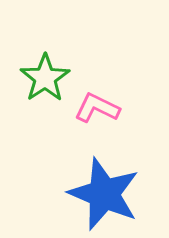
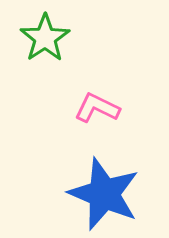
green star: moved 40 px up
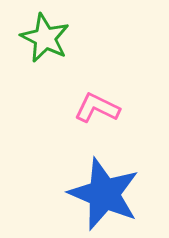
green star: rotated 12 degrees counterclockwise
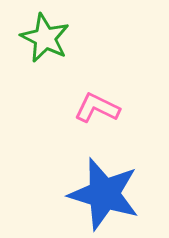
blue star: rotated 6 degrees counterclockwise
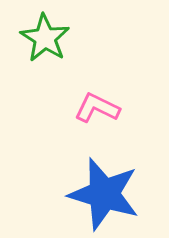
green star: rotated 6 degrees clockwise
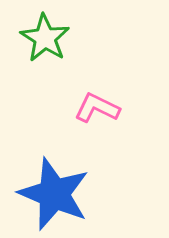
blue star: moved 50 px left; rotated 6 degrees clockwise
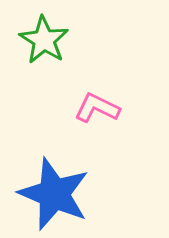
green star: moved 1 px left, 2 px down
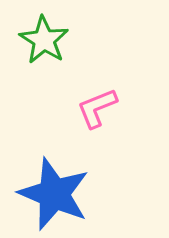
pink L-shape: rotated 48 degrees counterclockwise
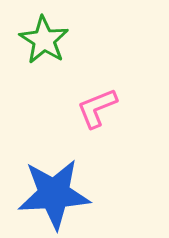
blue star: rotated 26 degrees counterclockwise
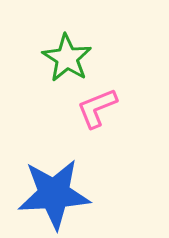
green star: moved 23 px right, 18 px down
